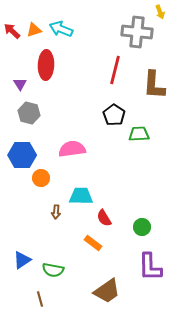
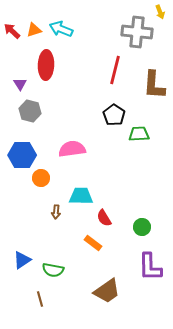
gray hexagon: moved 1 px right, 2 px up
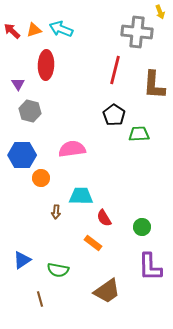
purple triangle: moved 2 px left
green semicircle: moved 5 px right
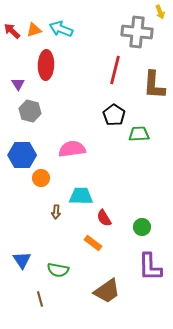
blue triangle: rotated 30 degrees counterclockwise
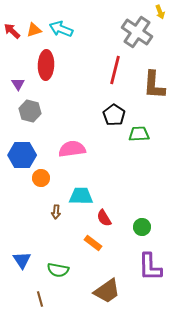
gray cross: rotated 28 degrees clockwise
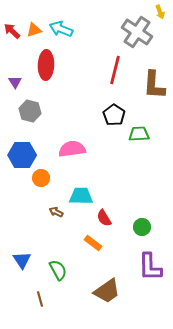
purple triangle: moved 3 px left, 2 px up
brown arrow: rotated 112 degrees clockwise
green semicircle: rotated 130 degrees counterclockwise
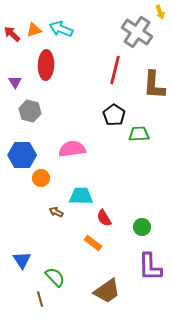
red arrow: moved 3 px down
green semicircle: moved 3 px left, 7 px down; rotated 15 degrees counterclockwise
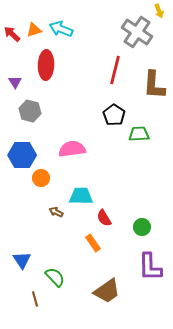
yellow arrow: moved 1 px left, 1 px up
orange rectangle: rotated 18 degrees clockwise
brown line: moved 5 px left
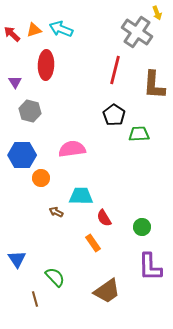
yellow arrow: moved 2 px left, 2 px down
blue triangle: moved 5 px left, 1 px up
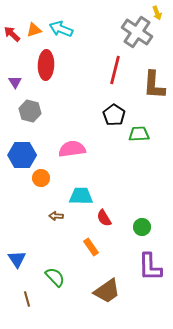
brown arrow: moved 4 px down; rotated 24 degrees counterclockwise
orange rectangle: moved 2 px left, 4 px down
brown line: moved 8 px left
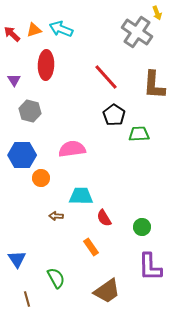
red line: moved 9 px left, 7 px down; rotated 56 degrees counterclockwise
purple triangle: moved 1 px left, 2 px up
green semicircle: moved 1 px right, 1 px down; rotated 15 degrees clockwise
